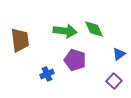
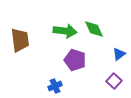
blue cross: moved 8 px right, 12 px down
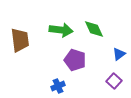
green arrow: moved 4 px left, 1 px up
blue cross: moved 3 px right
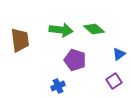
green diamond: rotated 25 degrees counterclockwise
purple square: rotated 14 degrees clockwise
